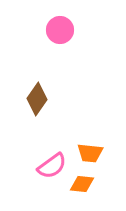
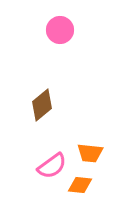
brown diamond: moved 5 px right, 6 px down; rotated 16 degrees clockwise
orange diamond: moved 2 px left, 1 px down
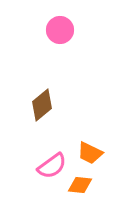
orange trapezoid: rotated 20 degrees clockwise
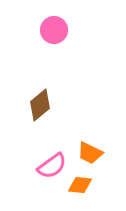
pink circle: moved 6 px left
brown diamond: moved 2 px left
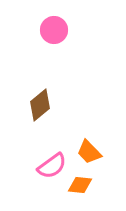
orange trapezoid: moved 1 px left, 1 px up; rotated 20 degrees clockwise
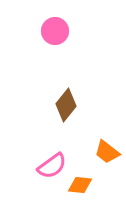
pink circle: moved 1 px right, 1 px down
brown diamond: moved 26 px right; rotated 12 degrees counterclockwise
orange trapezoid: moved 18 px right; rotated 8 degrees counterclockwise
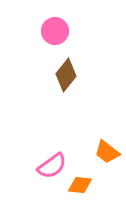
brown diamond: moved 30 px up
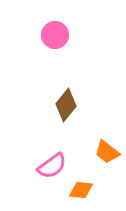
pink circle: moved 4 px down
brown diamond: moved 30 px down
orange diamond: moved 1 px right, 5 px down
